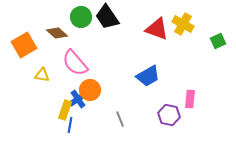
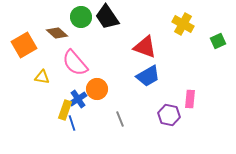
red triangle: moved 12 px left, 18 px down
yellow triangle: moved 2 px down
orange circle: moved 7 px right, 1 px up
blue line: moved 2 px right, 2 px up; rotated 28 degrees counterclockwise
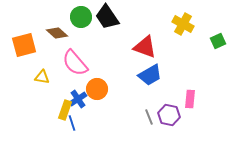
orange square: rotated 15 degrees clockwise
blue trapezoid: moved 2 px right, 1 px up
gray line: moved 29 px right, 2 px up
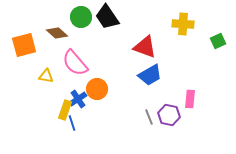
yellow cross: rotated 25 degrees counterclockwise
yellow triangle: moved 4 px right, 1 px up
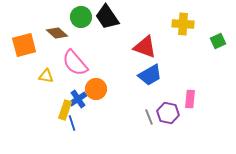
orange circle: moved 1 px left
purple hexagon: moved 1 px left, 2 px up
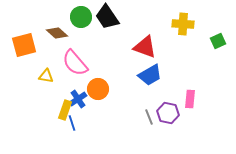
orange circle: moved 2 px right
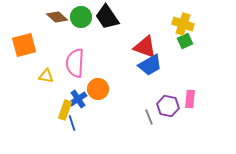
yellow cross: rotated 15 degrees clockwise
brown diamond: moved 16 px up
green square: moved 33 px left
pink semicircle: rotated 44 degrees clockwise
blue trapezoid: moved 10 px up
purple hexagon: moved 7 px up
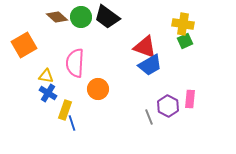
black trapezoid: rotated 20 degrees counterclockwise
yellow cross: rotated 10 degrees counterclockwise
orange square: rotated 15 degrees counterclockwise
blue cross: moved 30 px left, 6 px up; rotated 24 degrees counterclockwise
purple hexagon: rotated 15 degrees clockwise
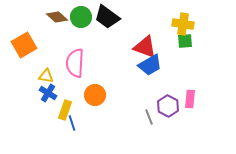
green square: rotated 21 degrees clockwise
orange circle: moved 3 px left, 6 px down
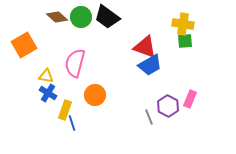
pink semicircle: rotated 12 degrees clockwise
pink rectangle: rotated 18 degrees clockwise
